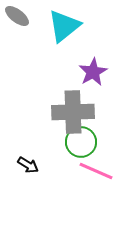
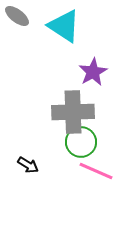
cyan triangle: rotated 48 degrees counterclockwise
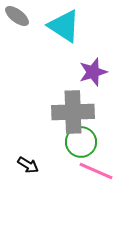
purple star: rotated 12 degrees clockwise
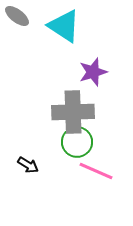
green circle: moved 4 px left
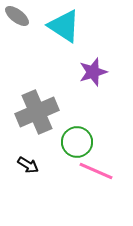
gray cross: moved 36 px left; rotated 21 degrees counterclockwise
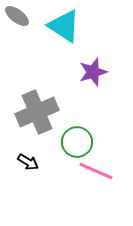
black arrow: moved 3 px up
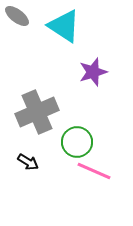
pink line: moved 2 px left
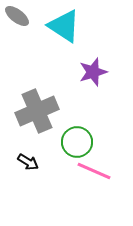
gray cross: moved 1 px up
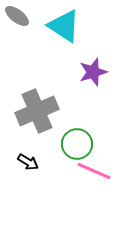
green circle: moved 2 px down
